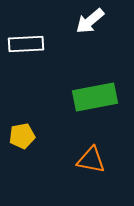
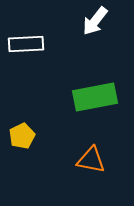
white arrow: moved 5 px right; rotated 12 degrees counterclockwise
yellow pentagon: rotated 15 degrees counterclockwise
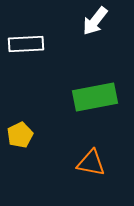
yellow pentagon: moved 2 px left, 1 px up
orange triangle: moved 3 px down
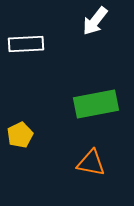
green rectangle: moved 1 px right, 7 px down
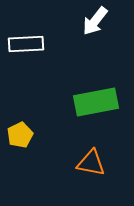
green rectangle: moved 2 px up
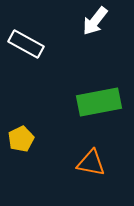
white rectangle: rotated 32 degrees clockwise
green rectangle: moved 3 px right
yellow pentagon: moved 1 px right, 4 px down
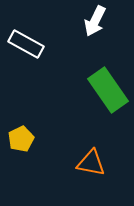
white arrow: rotated 12 degrees counterclockwise
green rectangle: moved 9 px right, 12 px up; rotated 66 degrees clockwise
